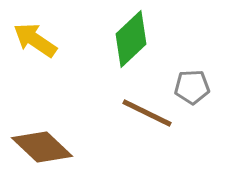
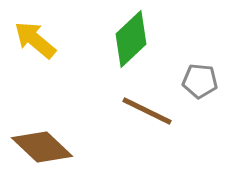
yellow arrow: rotated 6 degrees clockwise
gray pentagon: moved 8 px right, 6 px up; rotated 8 degrees clockwise
brown line: moved 2 px up
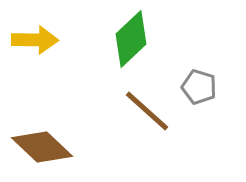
yellow arrow: rotated 141 degrees clockwise
gray pentagon: moved 1 px left, 6 px down; rotated 12 degrees clockwise
brown line: rotated 16 degrees clockwise
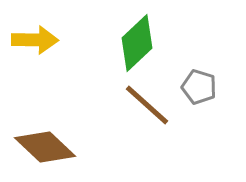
green diamond: moved 6 px right, 4 px down
brown line: moved 6 px up
brown diamond: moved 3 px right
